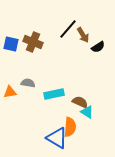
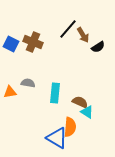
blue square: rotated 14 degrees clockwise
cyan rectangle: moved 1 px right, 1 px up; rotated 72 degrees counterclockwise
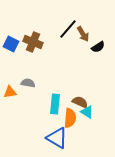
brown arrow: moved 1 px up
cyan rectangle: moved 11 px down
orange semicircle: moved 9 px up
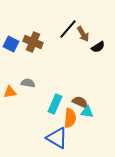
cyan rectangle: rotated 18 degrees clockwise
cyan triangle: rotated 24 degrees counterclockwise
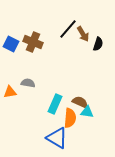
black semicircle: moved 3 px up; rotated 40 degrees counterclockwise
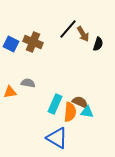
orange semicircle: moved 6 px up
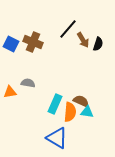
brown arrow: moved 6 px down
brown semicircle: moved 1 px right, 1 px up
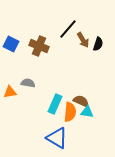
brown cross: moved 6 px right, 4 px down
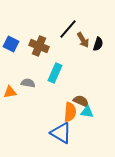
cyan rectangle: moved 31 px up
blue triangle: moved 4 px right, 5 px up
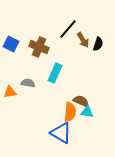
brown cross: moved 1 px down
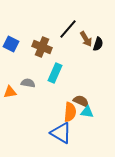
brown arrow: moved 3 px right, 1 px up
brown cross: moved 3 px right
